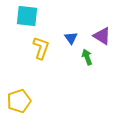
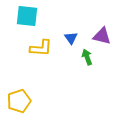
purple triangle: rotated 18 degrees counterclockwise
yellow L-shape: rotated 75 degrees clockwise
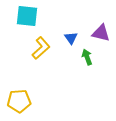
purple triangle: moved 1 px left, 3 px up
yellow L-shape: rotated 45 degrees counterclockwise
yellow pentagon: rotated 15 degrees clockwise
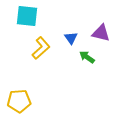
green arrow: rotated 35 degrees counterclockwise
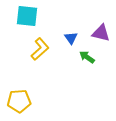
yellow L-shape: moved 1 px left, 1 px down
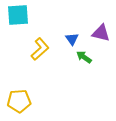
cyan square: moved 9 px left, 1 px up; rotated 10 degrees counterclockwise
blue triangle: moved 1 px right, 1 px down
green arrow: moved 3 px left
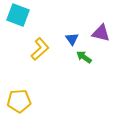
cyan square: rotated 25 degrees clockwise
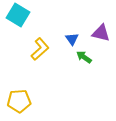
cyan square: rotated 10 degrees clockwise
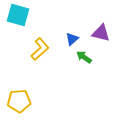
cyan square: rotated 15 degrees counterclockwise
blue triangle: rotated 24 degrees clockwise
